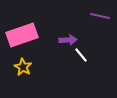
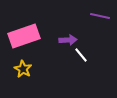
pink rectangle: moved 2 px right, 1 px down
yellow star: moved 2 px down
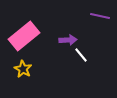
pink rectangle: rotated 20 degrees counterclockwise
